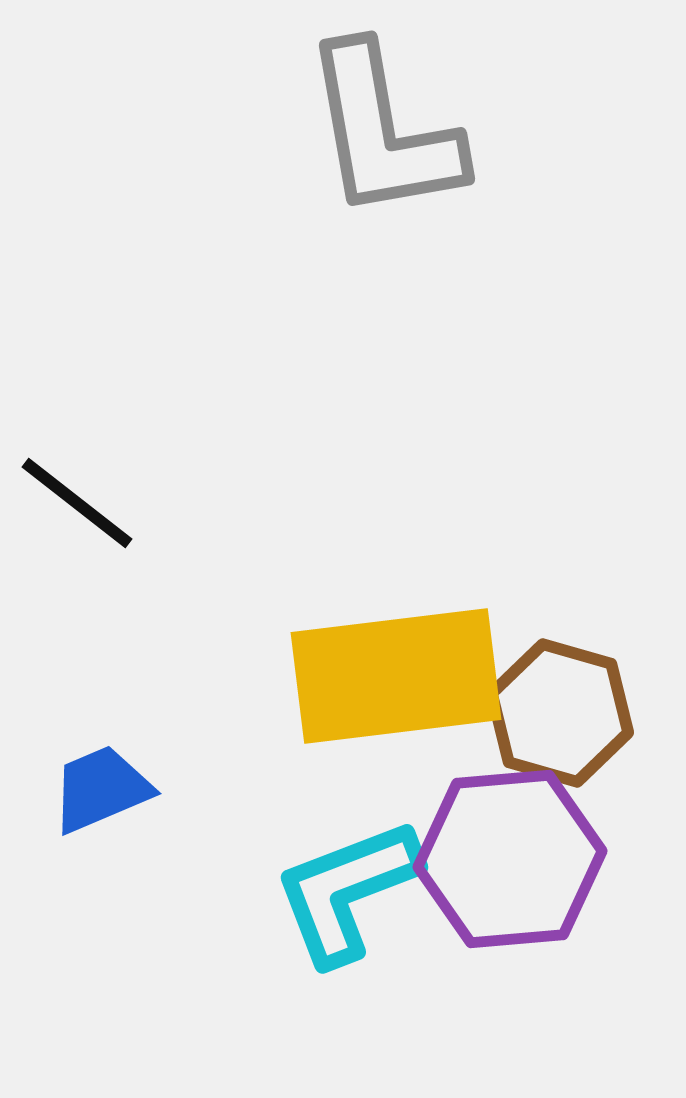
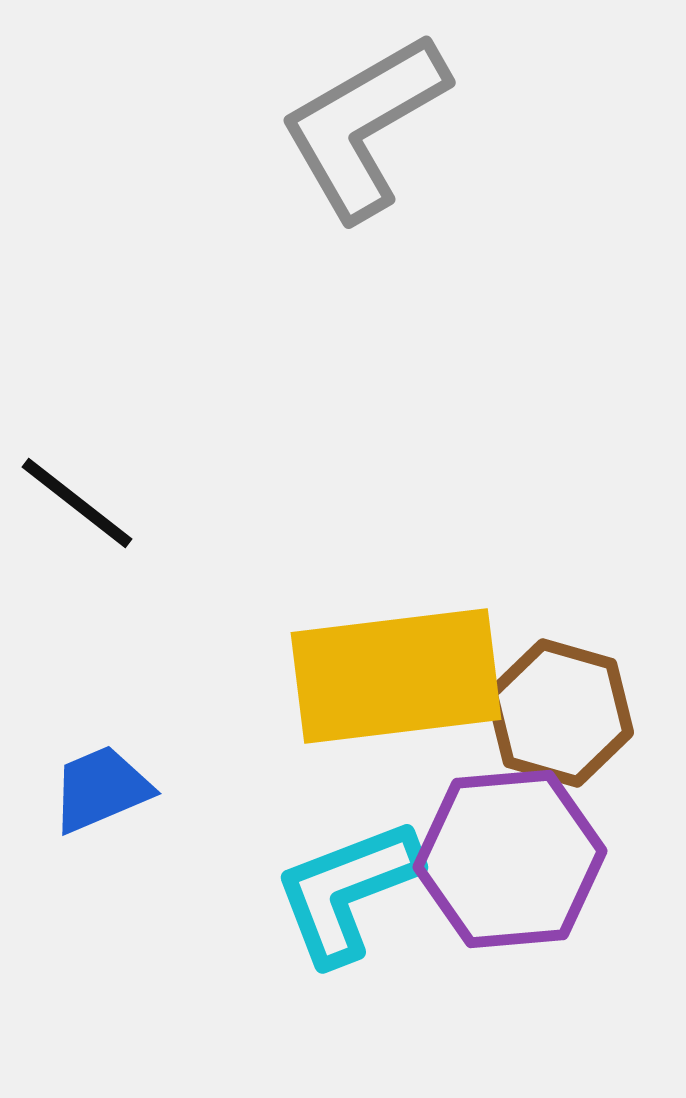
gray L-shape: moved 19 px left, 6 px up; rotated 70 degrees clockwise
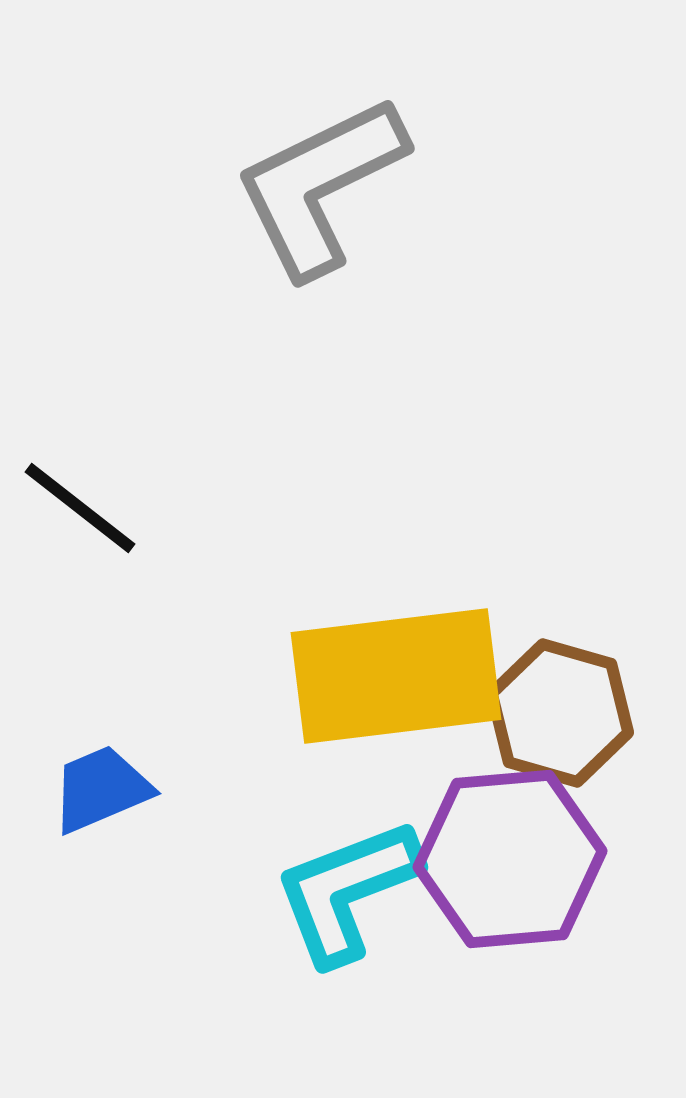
gray L-shape: moved 44 px left, 60 px down; rotated 4 degrees clockwise
black line: moved 3 px right, 5 px down
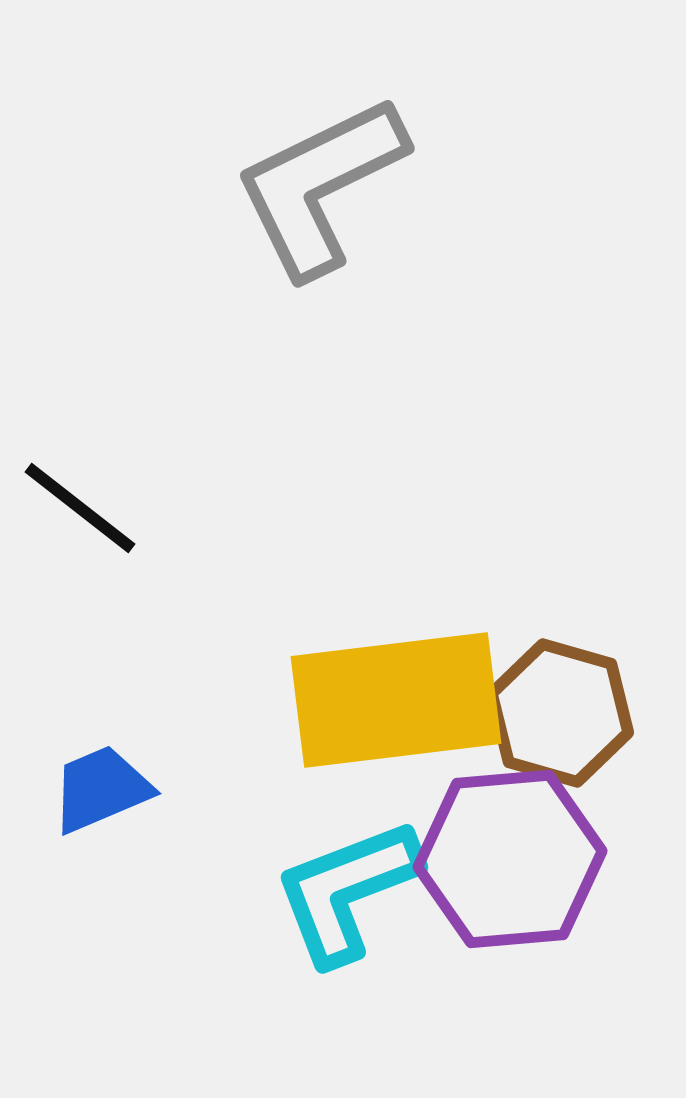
yellow rectangle: moved 24 px down
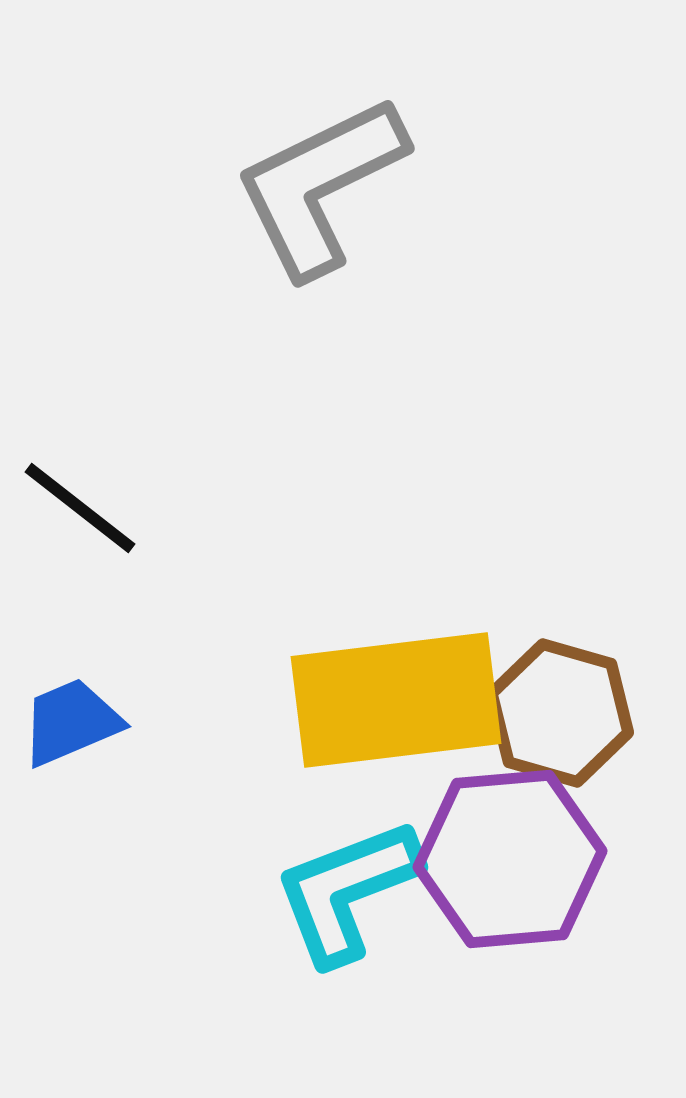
blue trapezoid: moved 30 px left, 67 px up
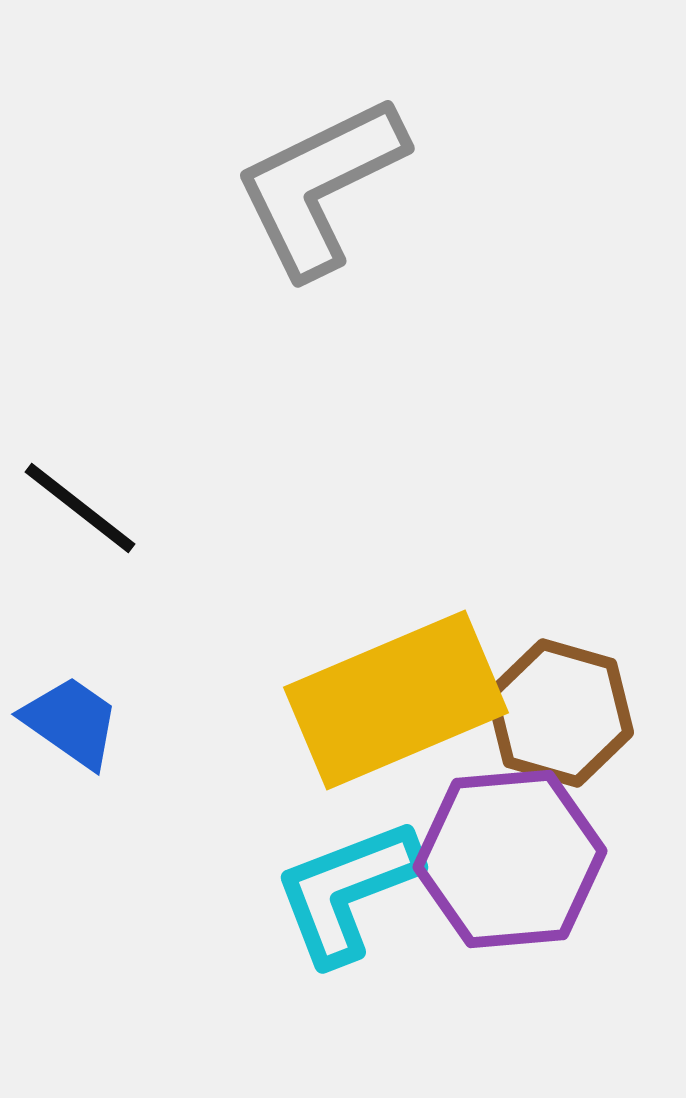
yellow rectangle: rotated 16 degrees counterclockwise
blue trapezoid: rotated 58 degrees clockwise
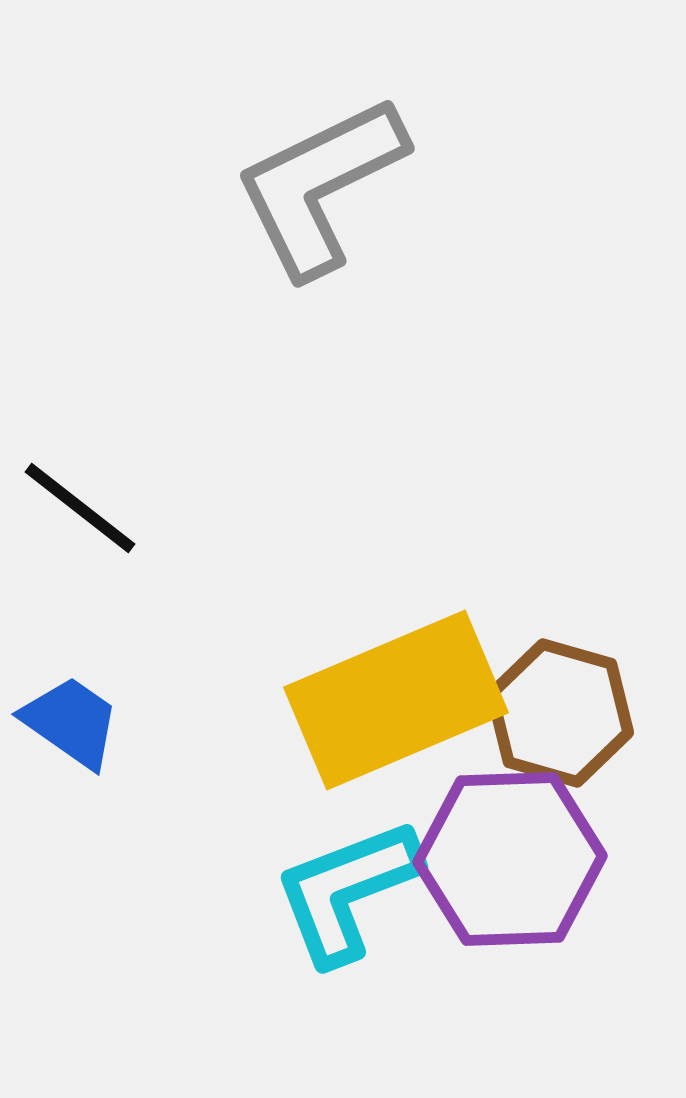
purple hexagon: rotated 3 degrees clockwise
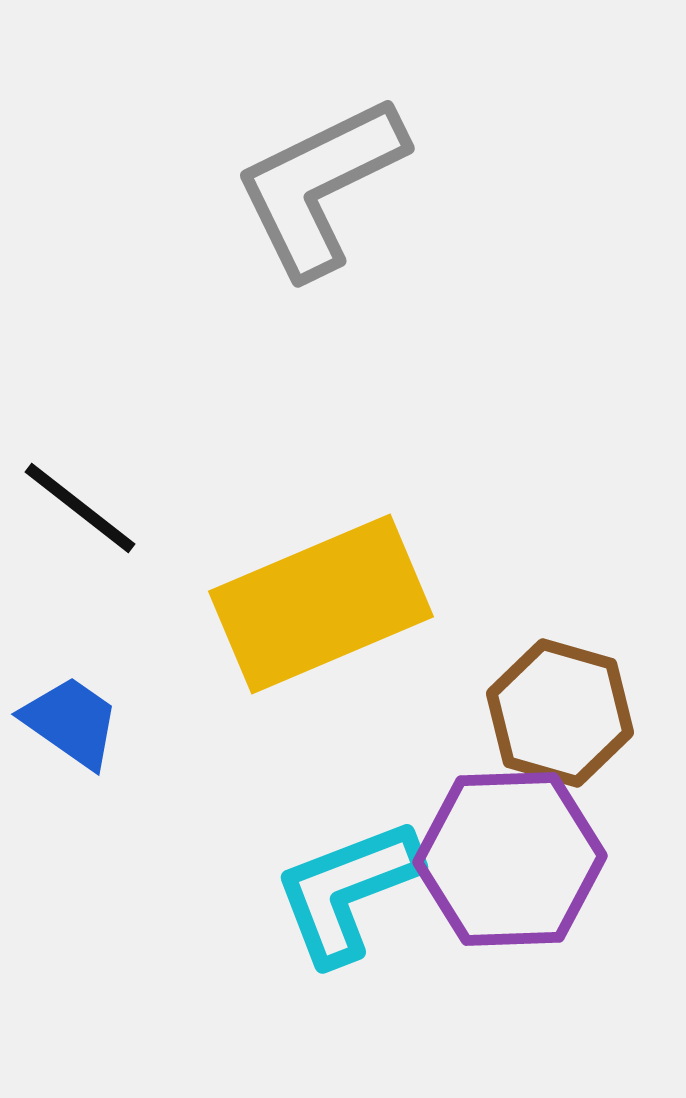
yellow rectangle: moved 75 px left, 96 px up
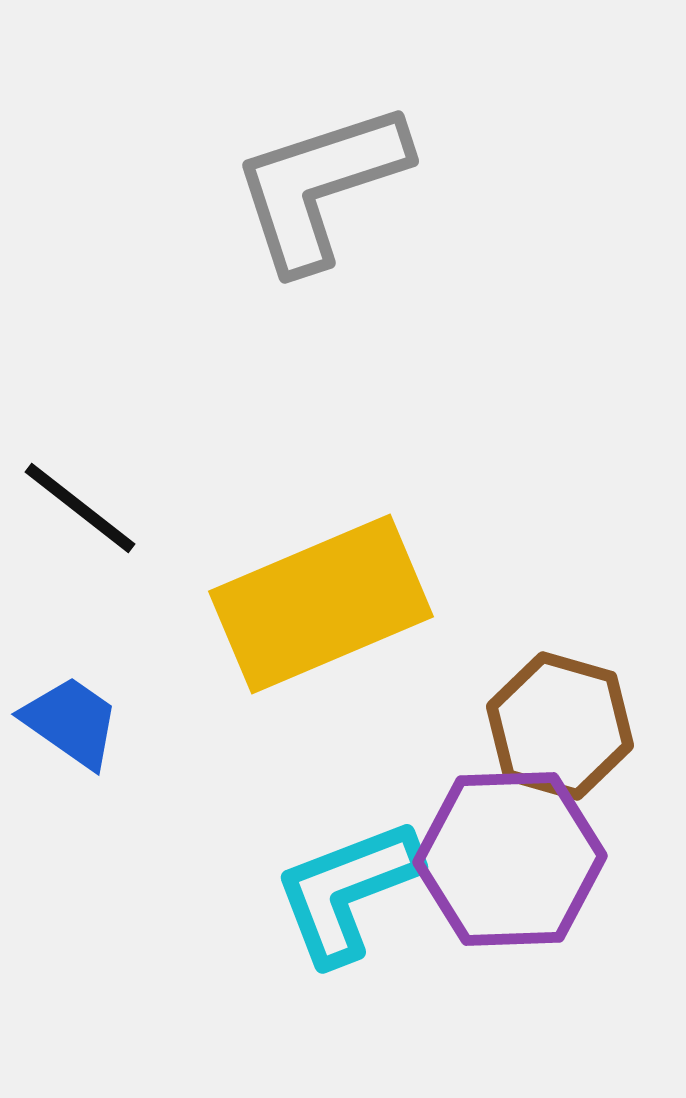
gray L-shape: rotated 8 degrees clockwise
brown hexagon: moved 13 px down
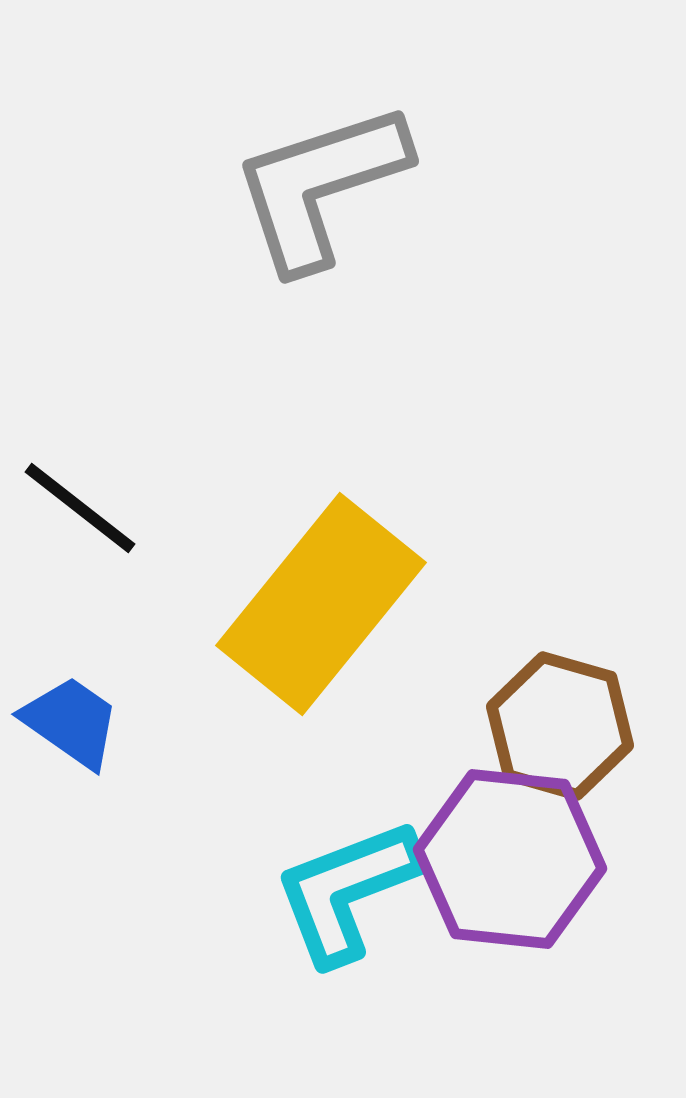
yellow rectangle: rotated 28 degrees counterclockwise
purple hexagon: rotated 8 degrees clockwise
